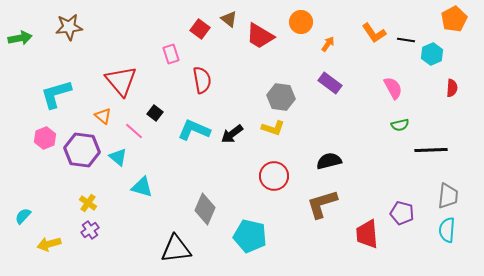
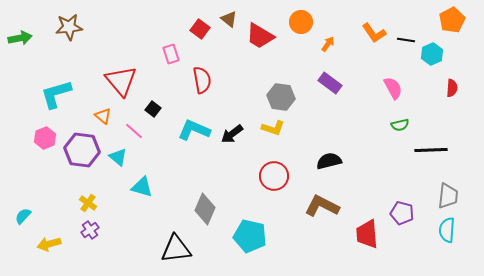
orange pentagon at (454, 19): moved 2 px left, 1 px down
black square at (155, 113): moved 2 px left, 4 px up
brown L-shape at (322, 204): moved 2 px down; rotated 44 degrees clockwise
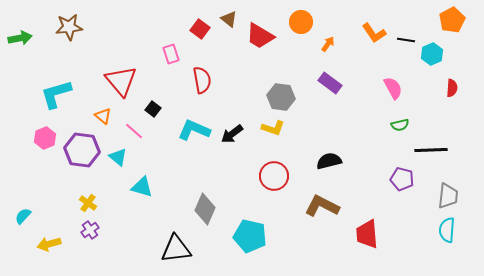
purple pentagon at (402, 213): moved 34 px up
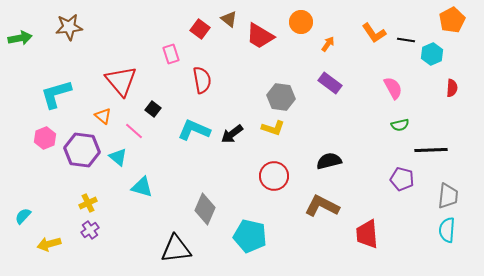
yellow cross at (88, 203): rotated 30 degrees clockwise
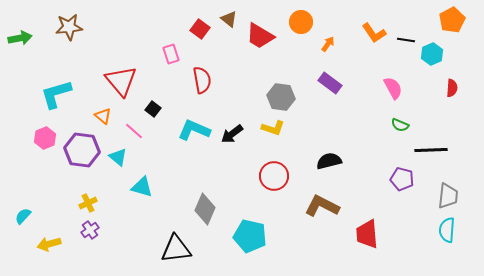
green semicircle at (400, 125): rotated 36 degrees clockwise
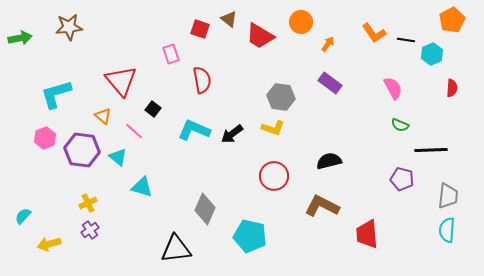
red square at (200, 29): rotated 18 degrees counterclockwise
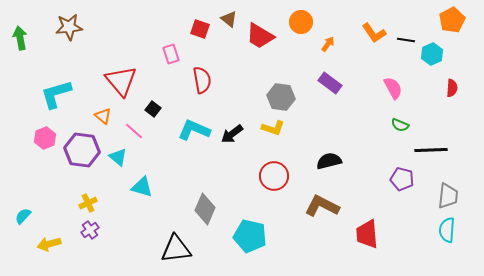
green arrow at (20, 38): rotated 90 degrees counterclockwise
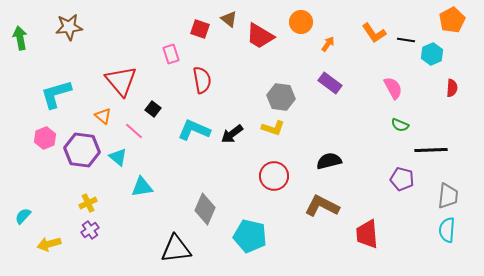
cyan triangle at (142, 187): rotated 25 degrees counterclockwise
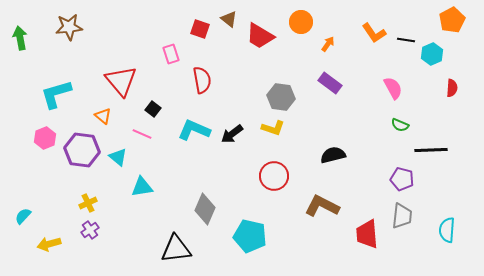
pink line at (134, 131): moved 8 px right, 3 px down; rotated 18 degrees counterclockwise
black semicircle at (329, 161): moved 4 px right, 6 px up
gray trapezoid at (448, 196): moved 46 px left, 20 px down
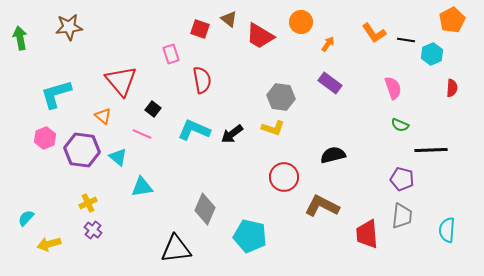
pink semicircle at (393, 88): rotated 10 degrees clockwise
red circle at (274, 176): moved 10 px right, 1 px down
cyan semicircle at (23, 216): moved 3 px right, 2 px down
purple cross at (90, 230): moved 3 px right; rotated 18 degrees counterclockwise
